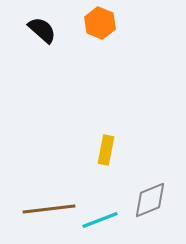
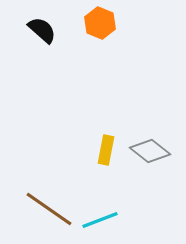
gray diamond: moved 49 px up; rotated 60 degrees clockwise
brown line: rotated 42 degrees clockwise
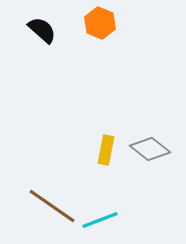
gray diamond: moved 2 px up
brown line: moved 3 px right, 3 px up
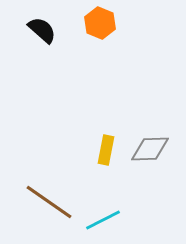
gray diamond: rotated 39 degrees counterclockwise
brown line: moved 3 px left, 4 px up
cyan line: moved 3 px right; rotated 6 degrees counterclockwise
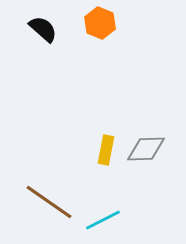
black semicircle: moved 1 px right, 1 px up
gray diamond: moved 4 px left
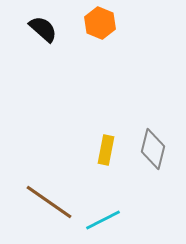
gray diamond: moved 7 px right; rotated 75 degrees counterclockwise
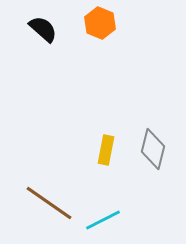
brown line: moved 1 px down
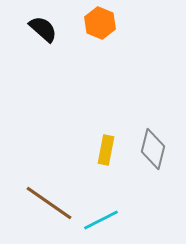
cyan line: moved 2 px left
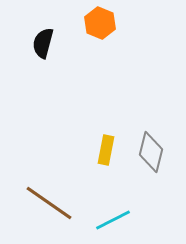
black semicircle: moved 14 px down; rotated 116 degrees counterclockwise
gray diamond: moved 2 px left, 3 px down
cyan line: moved 12 px right
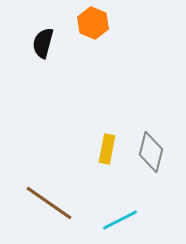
orange hexagon: moved 7 px left
yellow rectangle: moved 1 px right, 1 px up
cyan line: moved 7 px right
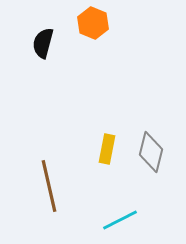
brown line: moved 17 px up; rotated 42 degrees clockwise
